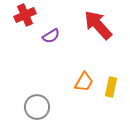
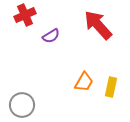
gray circle: moved 15 px left, 2 px up
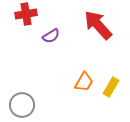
red cross: moved 1 px right, 1 px up; rotated 15 degrees clockwise
yellow rectangle: rotated 18 degrees clockwise
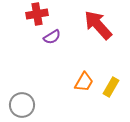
red cross: moved 11 px right
purple semicircle: moved 1 px right, 1 px down
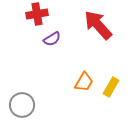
purple semicircle: moved 2 px down
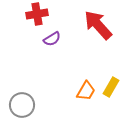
orange trapezoid: moved 2 px right, 9 px down
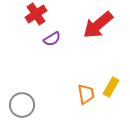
red cross: moved 1 px left; rotated 25 degrees counterclockwise
red arrow: rotated 88 degrees counterclockwise
orange trapezoid: moved 3 px down; rotated 40 degrees counterclockwise
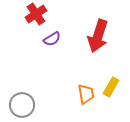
red arrow: moved 11 px down; rotated 32 degrees counterclockwise
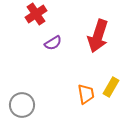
purple semicircle: moved 1 px right, 4 px down
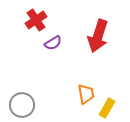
red cross: moved 6 px down
yellow rectangle: moved 4 px left, 21 px down
